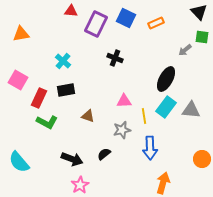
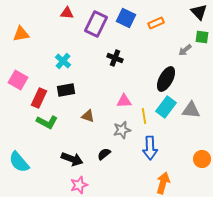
red triangle: moved 4 px left, 2 px down
pink star: moved 1 px left; rotated 12 degrees clockwise
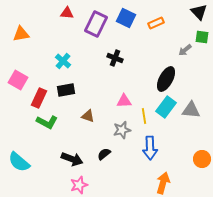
cyan semicircle: rotated 10 degrees counterclockwise
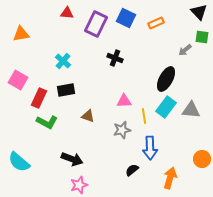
black semicircle: moved 28 px right, 16 px down
orange arrow: moved 7 px right, 5 px up
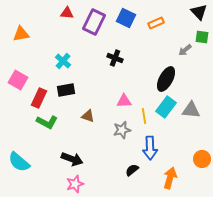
purple rectangle: moved 2 px left, 2 px up
pink star: moved 4 px left, 1 px up
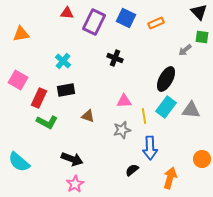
pink star: rotated 12 degrees counterclockwise
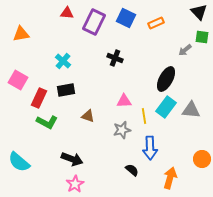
black semicircle: rotated 80 degrees clockwise
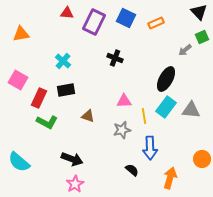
green square: rotated 32 degrees counterclockwise
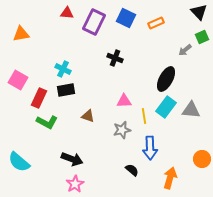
cyan cross: moved 8 px down; rotated 14 degrees counterclockwise
